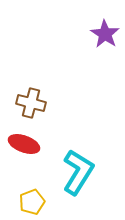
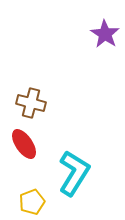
red ellipse: rotated 36 degrees clockwise
cyan L-shape: moved 4 px left, 1 px down
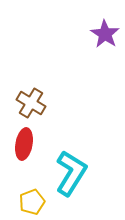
brown cross: rotated 16 degrees clockwise
red ellipse: rotated 44 degrees clockwise
cyan L-shape: moved 3 px left
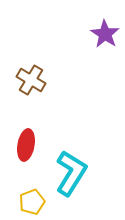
brown cross: moved 23 px up
red ellipse: moved 2 px right, 1 px down
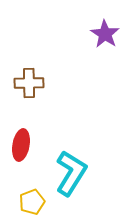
brown cross: moved 2 px left, 3 px down; rotated 32 degrees counterclockwise
red ellipse: moved 5 px left
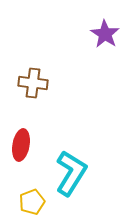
brown cross: moved 4 px right; rotated 8 degrees clockwise
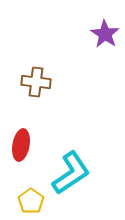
brown cross: moved 3 px right, 1 px up
cyan L-shape: rotated 24 degrees clockwise
yellow pentagon: moved 1 px left, 1 px up; rotated 15 degrees counterclockwise
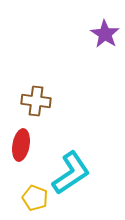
brown cross: moved 19 px down
yellow pentagon: moved 4 px right, 3 px up; rotated 15 degrees counterclockwise
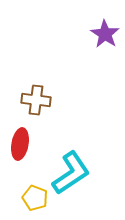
brown cross: moved 1 px up
red ellipse: moved 1 px left, 1 px up
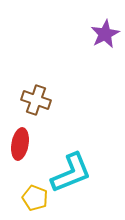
purple star: rotated 12 degrees clockwise
brown cross: rotated 12 degrees clockwise
cyan L-shape: rotated 12 degrees clockwise
